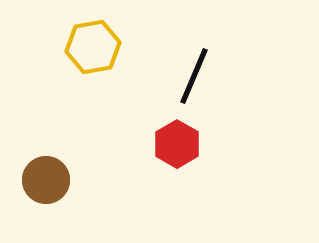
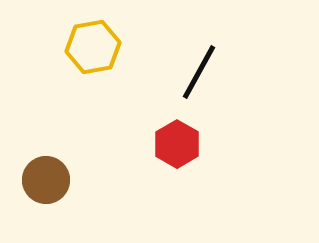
black line: moved 5 px right, 4 px up; rotated 6 degrees clockwise
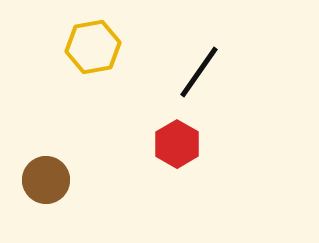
black line: rotated 6 degrees clockwise
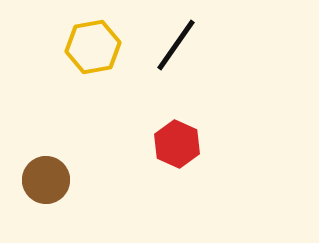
black line: moved 23 px left, 27 px up
red hexagon: rotated 6 degrees counterclockwise
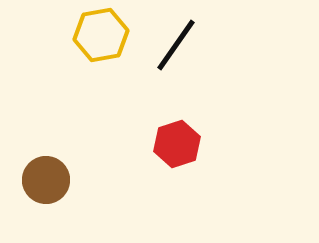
yellow hexagon: moved 8 px right, 12 px up
red hexagon: rotated 18 degrees clockwise
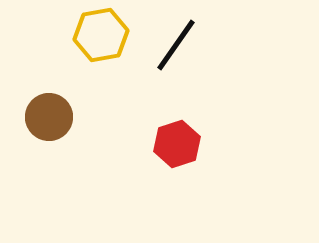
brown circle: moved 3 px right, 63 px up
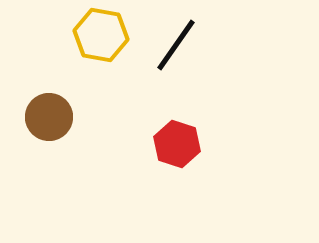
yellow hexagon: rotated 20 degrees clockwise
red hexagon: rotated 24 degrees counterclockwise
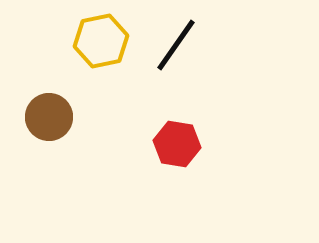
yellow hexagon: moved 6 px down; rotated 22 degrees counterclockwise
red hexagon: rotated 9 degrees counterclockwise
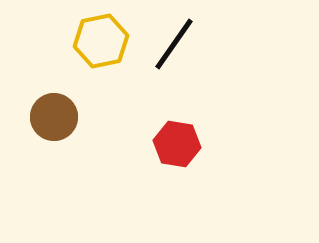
black line: moved 2 px left, 1 px up
brown circle: moved 5 px right
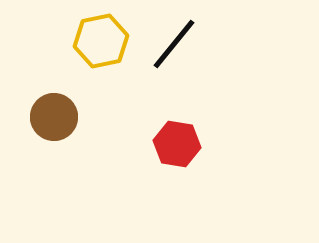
black line: rotated 4 degrees clockwise
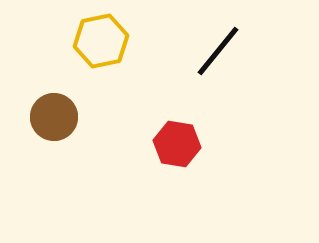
black line: moved 44 px right, 7 px down
